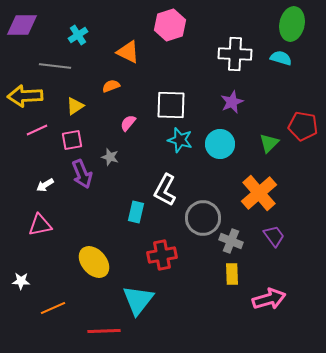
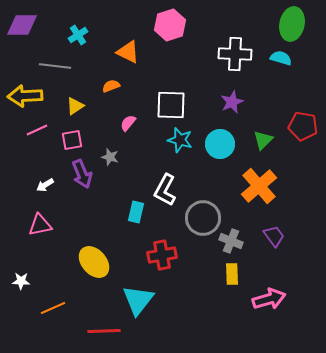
green triangle: moved 6 px left, 3 px up
orange cross: moved 7 px up
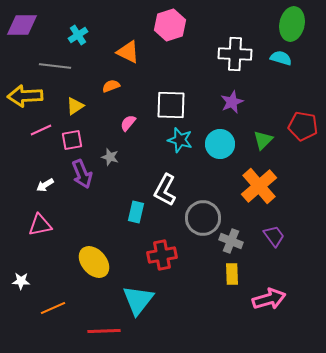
pink line: moved 4 px right
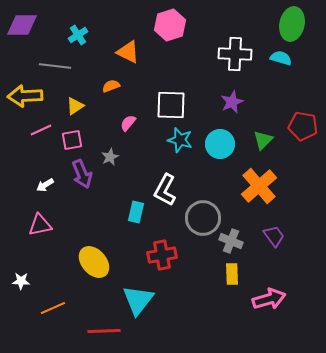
gray star: rotated 30 degrees clockwise
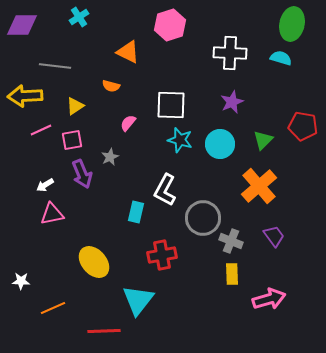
cyan cross: moved 1 px right, 18 px up
white cross: moved 5 px left, 1 px up
orange semicircle: rotated 144 degrees counterclockwise
pink triangle: moved 12 px right, 11 px up
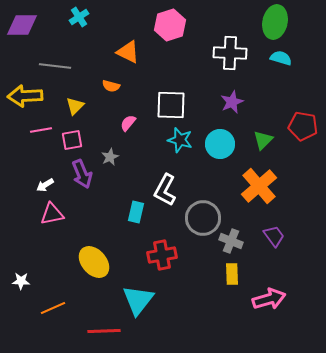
green ellipse: moved 17 px left, 2 px up
yellow triangle: rotated 12 degrees counterclockwise
pink line: rotated 15 degrees clockwise
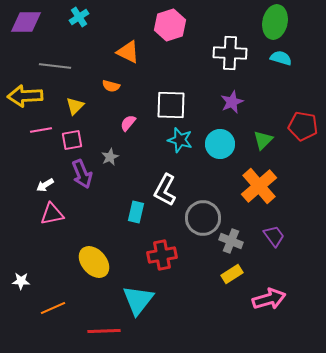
purple diamond: moved 4 px right, 3 px up
yellow rectangle: rotated 60 degrees clockwise
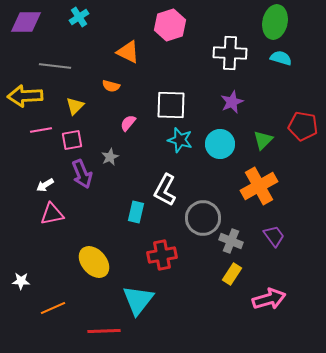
orange cross: rotated 12 degrees clockwise
yellow rectangle: rotated 25 degrees counterclockwise
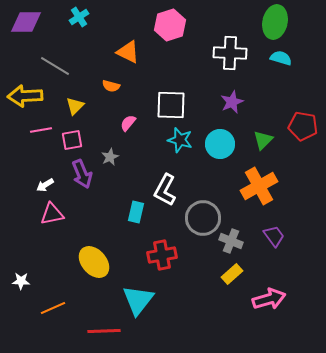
gray line: rotated 24 degrees clockwise
yellow rectangle: rotated 15 degrees clockwise
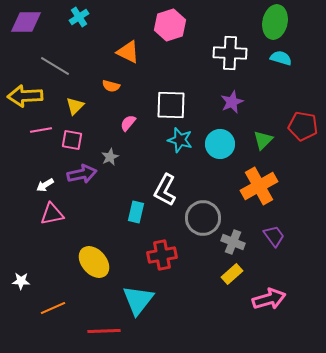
pink square: rotated 20 degrees clockwise
purple arrow: rotated 80 degrees counterclockwise
gray cross: moved 2 px right, 1 px down
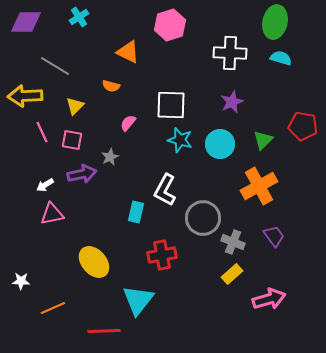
pink line: moved 1 px right, 2 px down; rotated 75 degrees clockwise
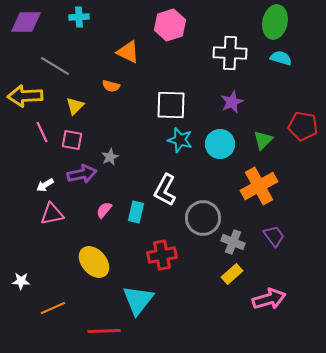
cyan cross: rotated 30 degrees clockwise
pink semicircle: moved 24 px left, 87 px down
